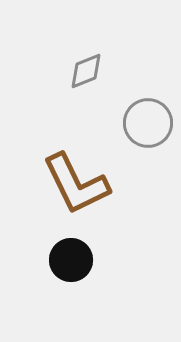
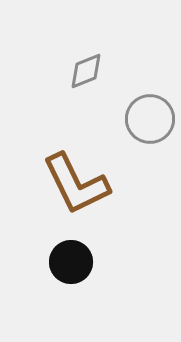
gray circle: moved 2 px right, 4 px up
black circle: moved 2 px down
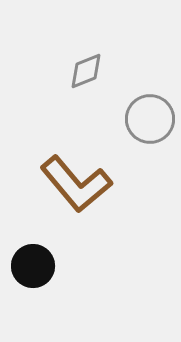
brown L-shape: rotated 14 degrees counterclockwise
black circle: moved 38 px left, 4 px down
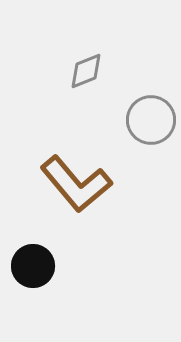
gray circle: moved 1 px right, 1 px down
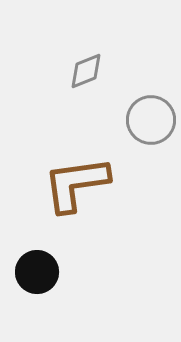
brown L-shape: rotated 122 degrees clockwise
black circle: moved 4 px right, 6 px down
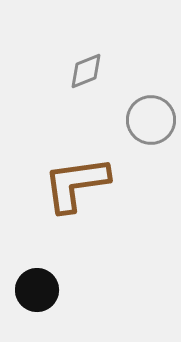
black circle: moved 18 px down
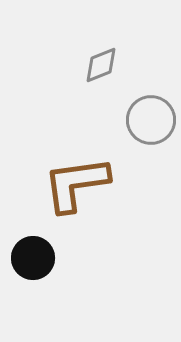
gray diamond: moved 15 px right, 6 px up
black circle: moved 4 px left, 32 px up
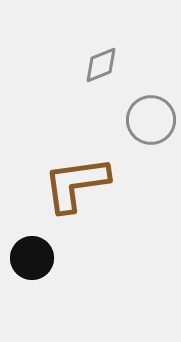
black circle: moved 1 px left
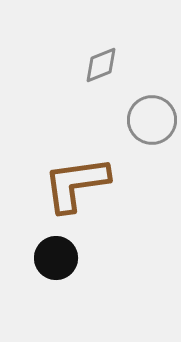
gray circle: moved 1 px right
black circle: moved 24 px right
